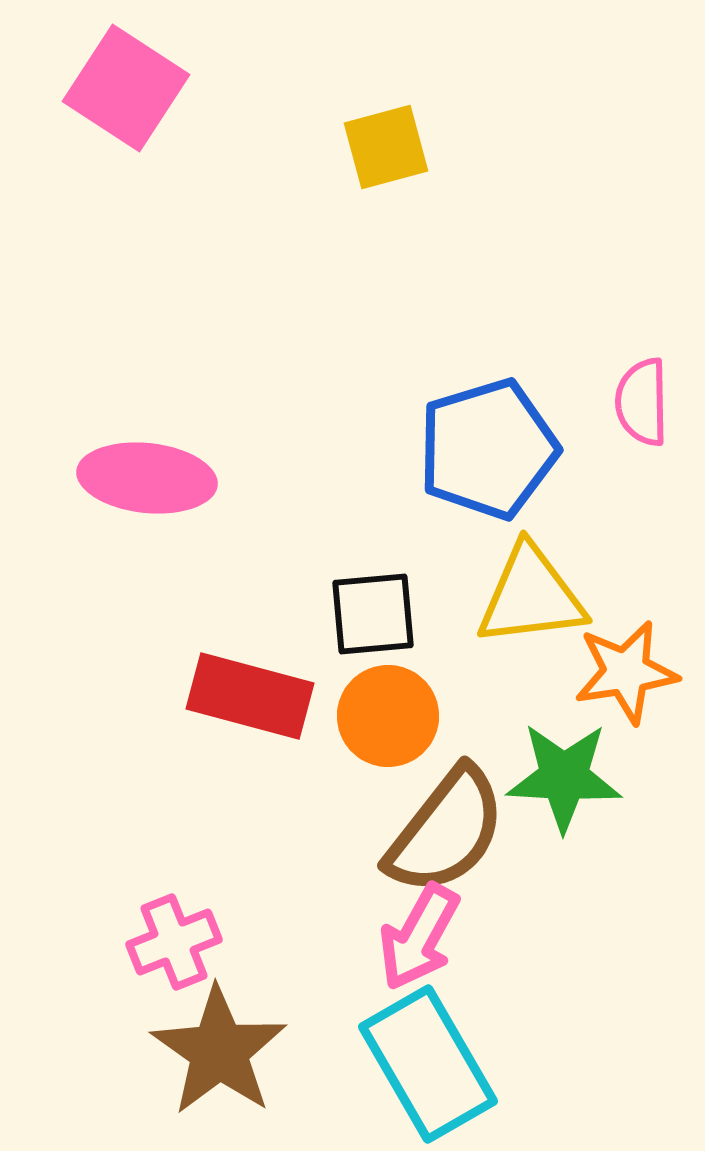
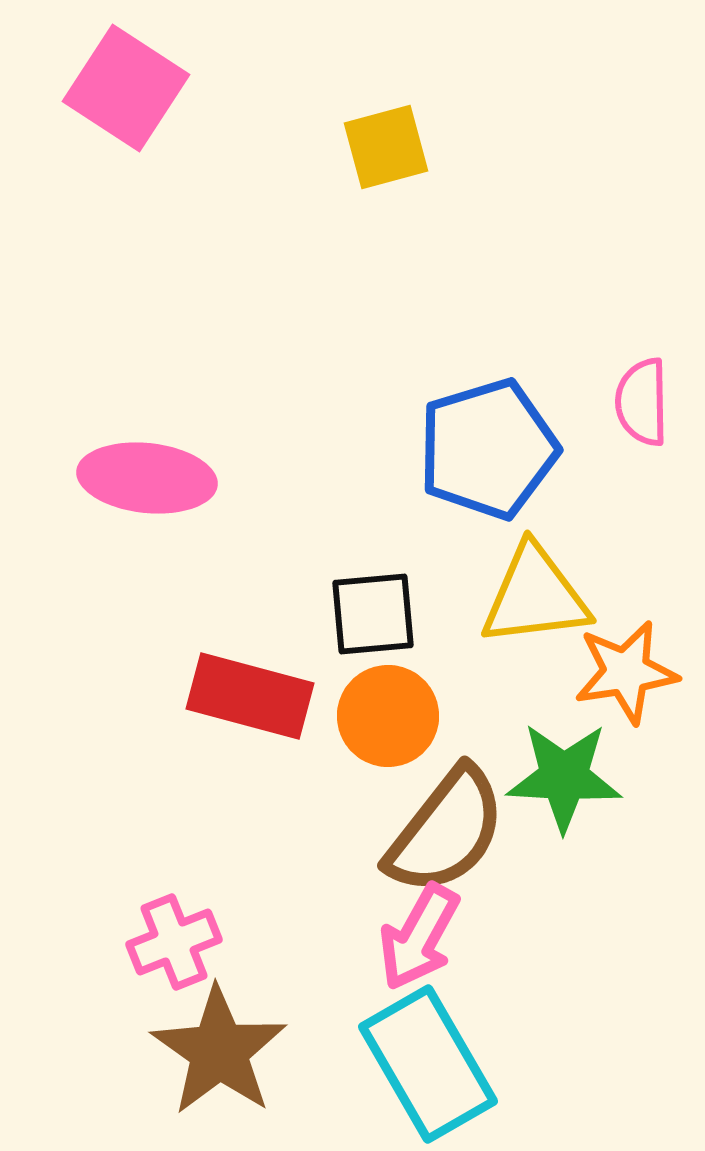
yellow triangle: moved 4 px right
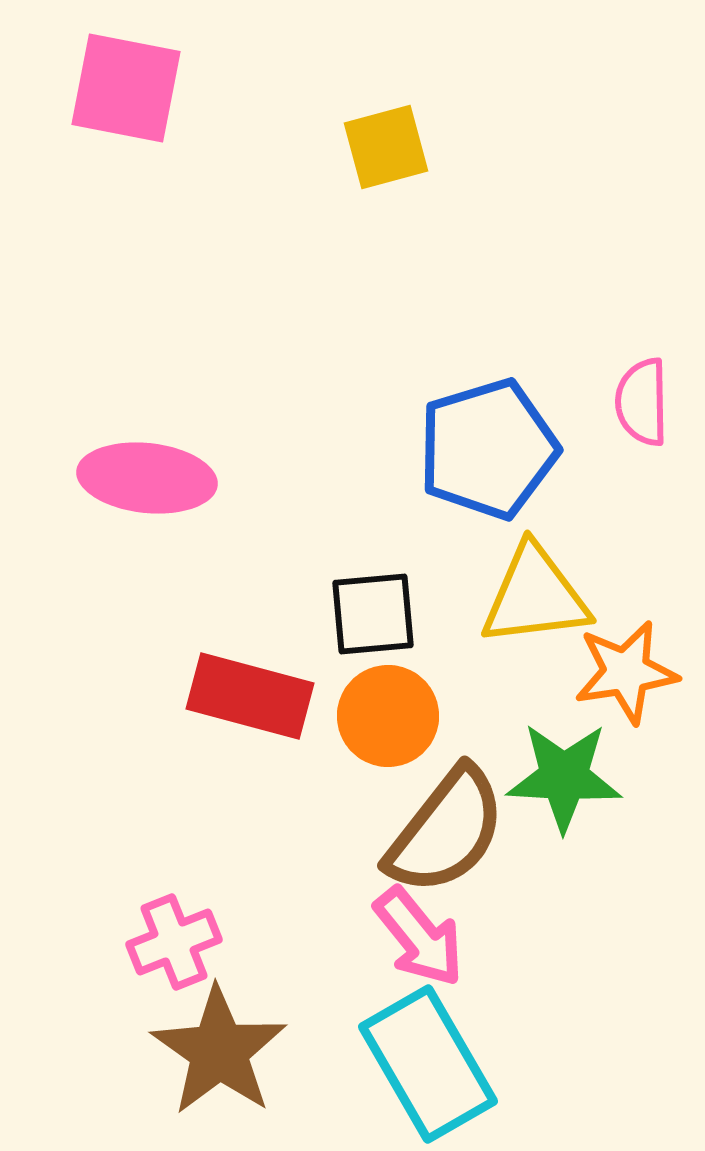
pink square: rotated 22 degrees counterclockwise
pink arrow: rotated 68 degrees counterclockwise
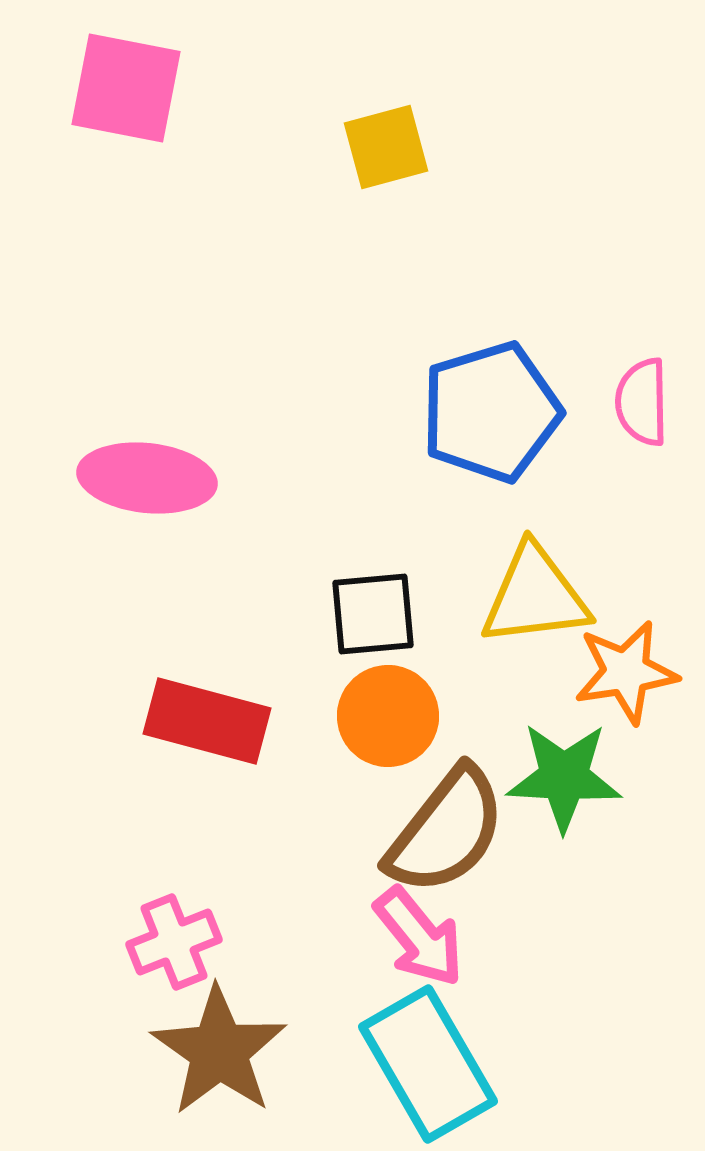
blue pentagon: moved 3 px right, 37 px up
red rectangle: moved 43 px left, 25 px down
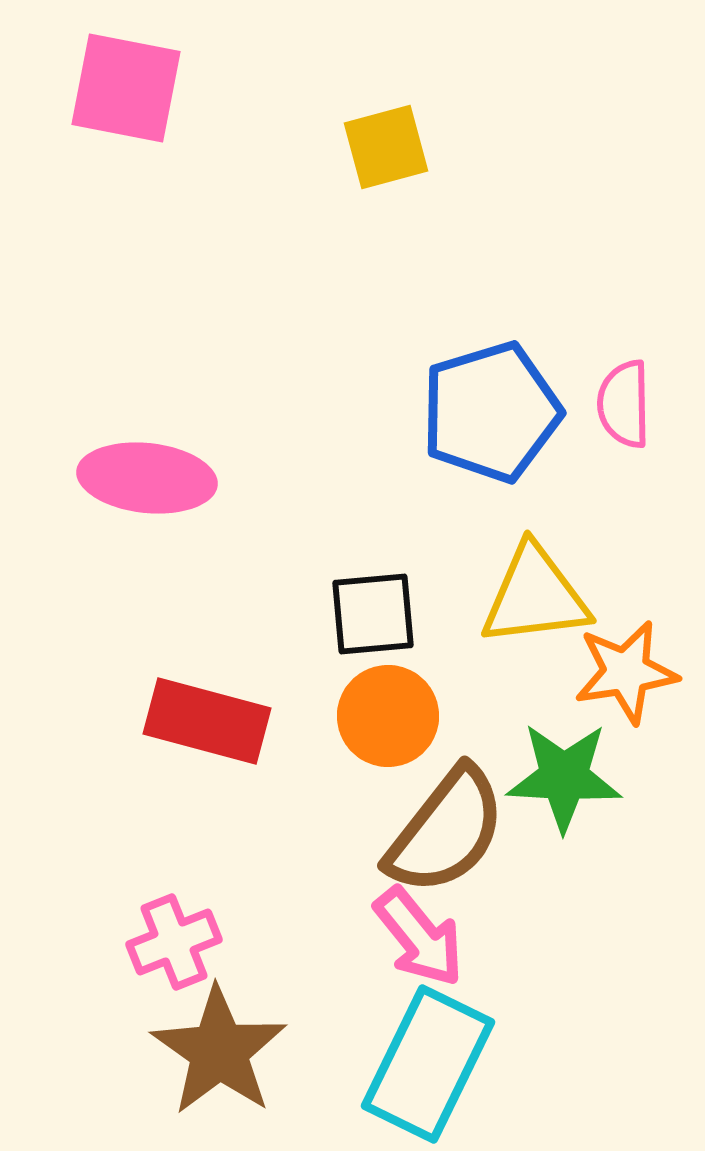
pink semicircle: moved 18 px left, 2 px down
cyan rectangle: rotated 56 degrees clockwise
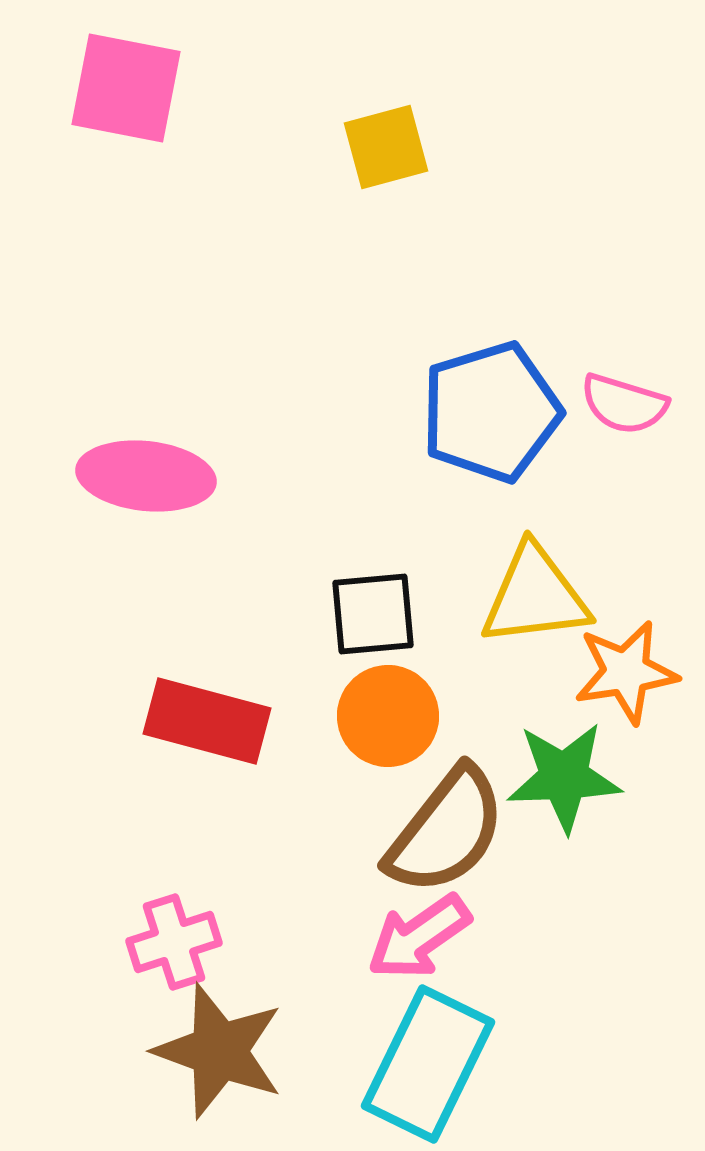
pink semicircle: rotated 72 degrees counterclockwise
pink ellipse: moved 1 px left, 2 px up
green star: rotated 5 degrees counterclockwise
pink arrow: rotated 94 degrees clockwise
pink cross: rotated 4 degrees clockwise
brown star: rotated 15 degrees counterclockwise
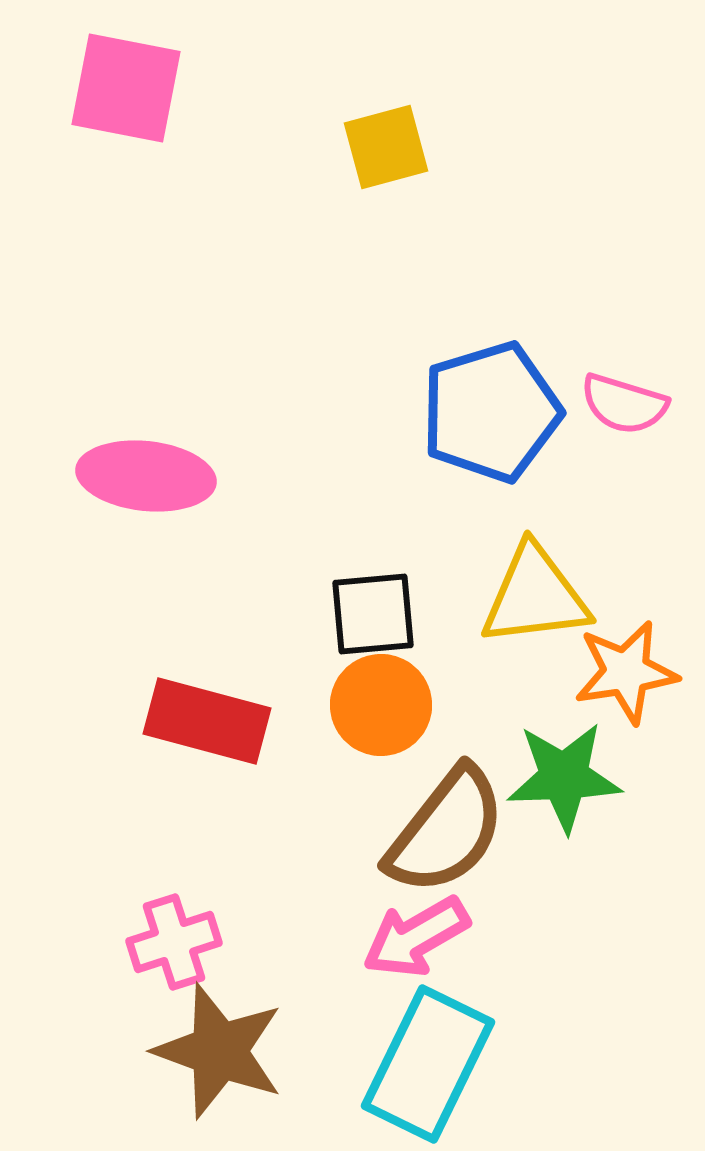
orange circle: moved 7 px left, 11 px up
pink arrow: moved 3 px left; rotated 5 degrees clockwise
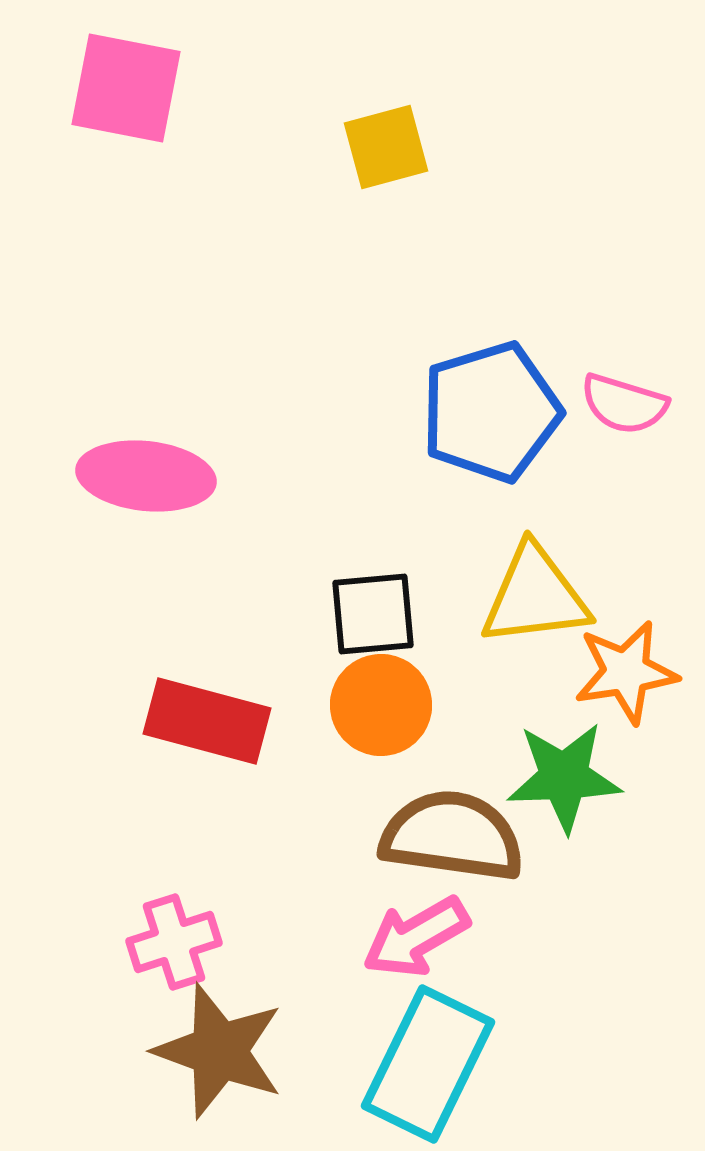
brown semicircle: moved 6 px right, 5 px down; rotated 120 degrees counterclockwise
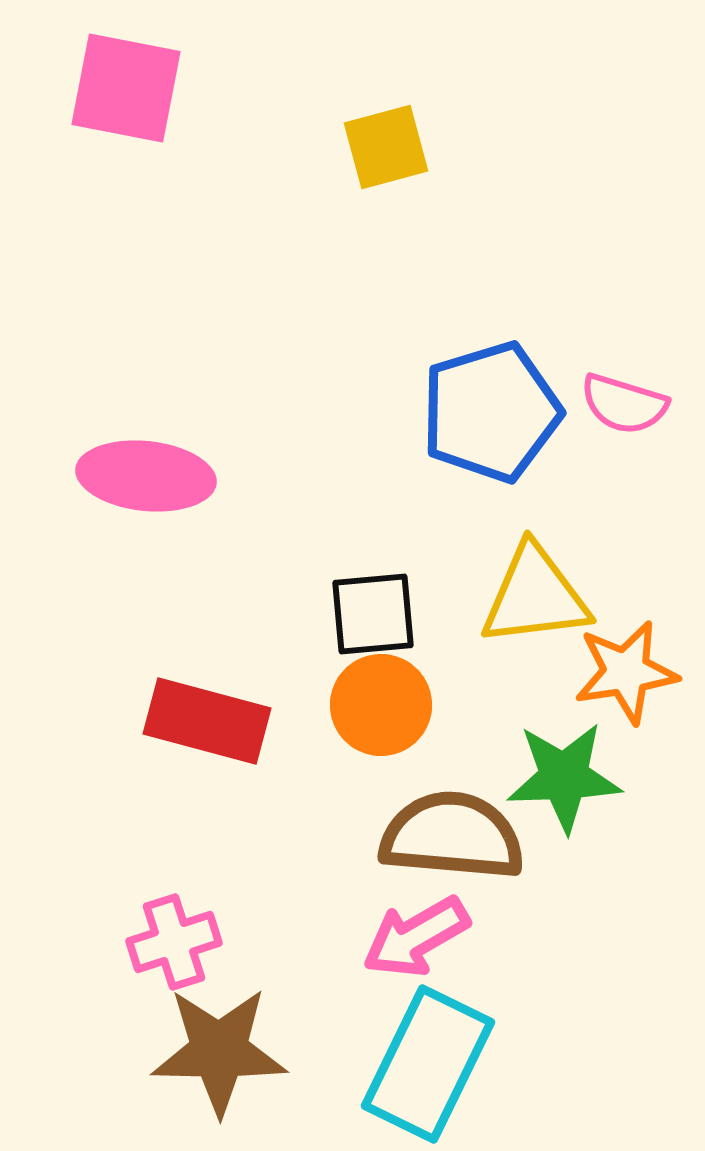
brown semicircle: rotated 3 degrees counterclockwise
brown star: rotated 19 degrees counterclockwise
